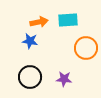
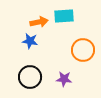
cyan rectangle: moved 4 px left, 4 px up
orange circle: moved 3 px left, 2 px down
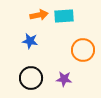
orange arrow: moved 7 px up
black circle: moved 1 px right, 1 px down
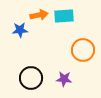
blue star: moved 10 px left, 11 px up; rotated 14 degrees counterclockwise
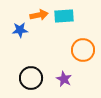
purple star: rotated 21 degrees clockwise
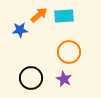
orange arrow: rotated 30 degrees counterclockwise
orange circle: moved 14 px left, 2 px down
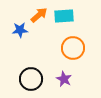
orange circle: moved 4 px right, 4 px up
black circle: moved 1 px down
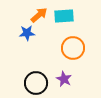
blue star: moved 7 px right, 3 px down
black circle: moved 5 px right, 4 px down
